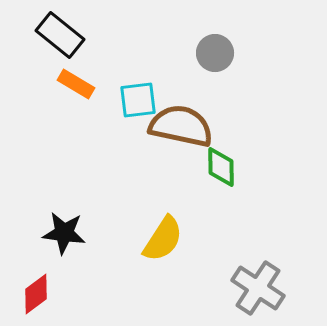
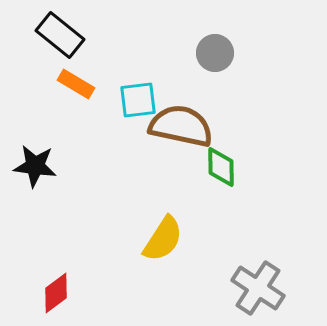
black star: moved 29 px left, 67 px up
red diamond: moved 20 px right, 1 px up
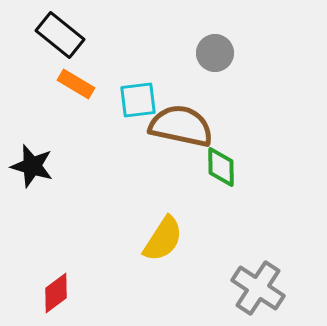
black star: moved 3 px left; rotated 9 degrees clockwise
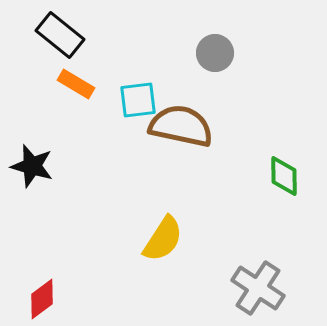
green diamond: moved 63 px right, 9 px down
red diamond: moved 14 px left, 6 px down
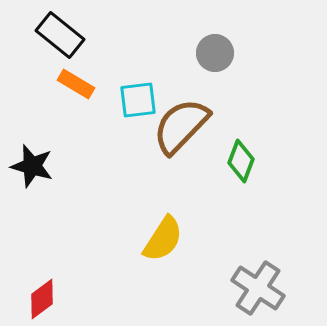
brown semicircle: rotated 58 degrees counterclockwise
green diamond: moved 43 px left, 15 px up; rotated 21 degrees clockwise
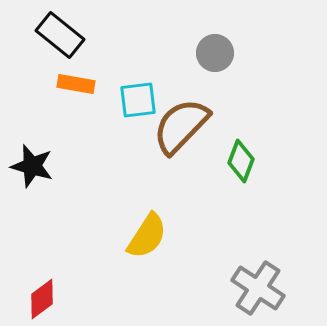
orange rectangle: rotated 21 degrees counterclockwise
yellow semicircle: moved 16 px left, 3 px up
